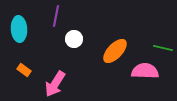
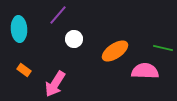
purple line: moved 2 px right, 1 px up; rotated 30 degrees clockwise
orange ellipse: rotated 12 degrees clockwise
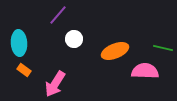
cyan ellipse: moved 14 px down
orange ellipse: rotated 12 degrees clockwise
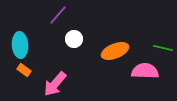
cyan ellipse: moved 1 px right, 2 px down
pink arrow: rotated 8 degrees clockwise
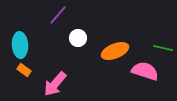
white circle: moved 4 px right, 1 px up
pink semicircle: rotated 16 degrees clockwise
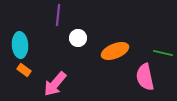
purple line: rotated 35 degrees counterclockwise
green line: moved 5 px down
pink semicircle: moved 6 px down; rotated 120 degrees counterclockwise
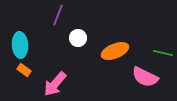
purple line: rotated 15 degrees clockwise
pink semicircle: rotated 52 degrees counterclockwise
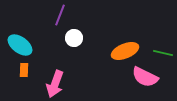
purple line: moved 2 px right
white circle: moved 4 px left
cyan ellipse: rotated 50 degrees counterclockwise
orange ellipse: moved 10 px right
orange rectangle: rotated 56 degrees clockwise
pink arrow: rotated 20 degrees counterclockwise
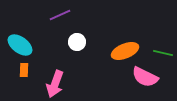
purple line: rotated 45 degrees clockwise
white circle: moved 3 px right, 4 px down
